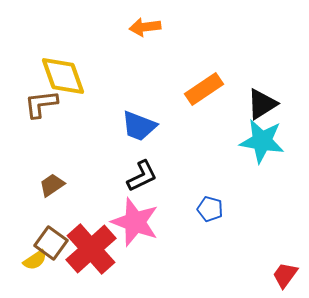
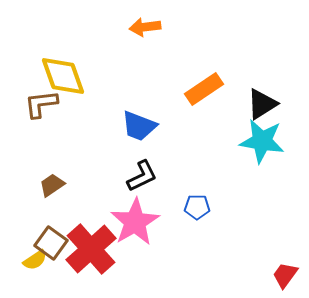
blue pentagon: moved 13 px left, 2 px up; rotated 15 degrees counterclockwise
pink star: rotated 21 degrees clockwise
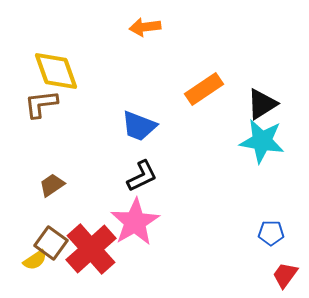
yellow diamond: moved 7 px left, 5 px up
blue pentagon: moved 74 px right, 26 px down
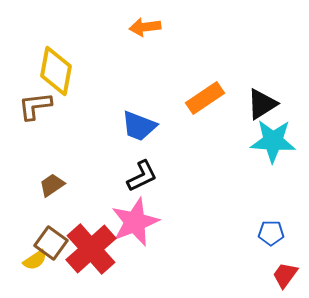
yellow diamond: rotated 30 degrees clockwise
orange rectangle: moved 1 px right, 9 px down
brown L-shape: moved 6 px left, 2 px down
cyan star: moved 11 px right; rotated 6 degrees counterclockwise
pink star: rotated 9 degrees clockwise
